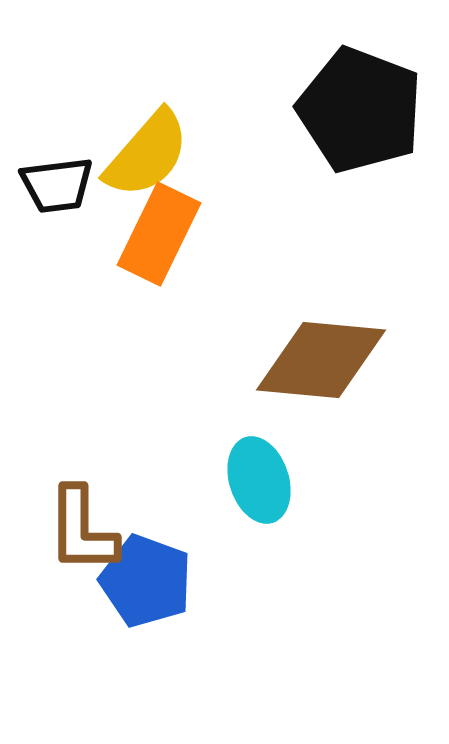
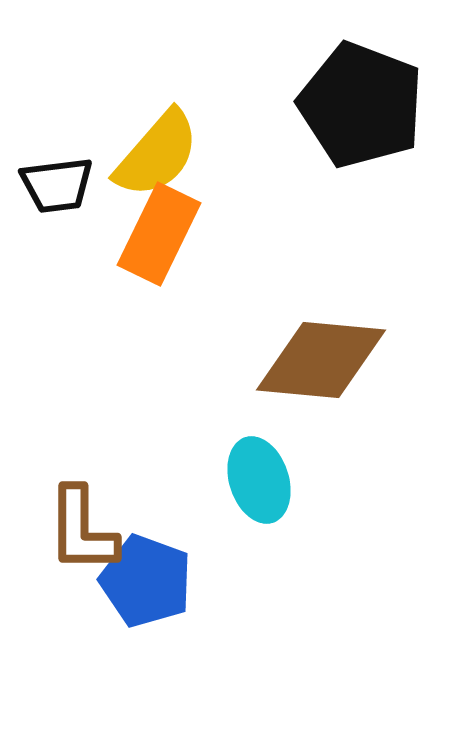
black pentagon: moved 1 px right, 5 px up
yellow semicircle: moved 10 px right
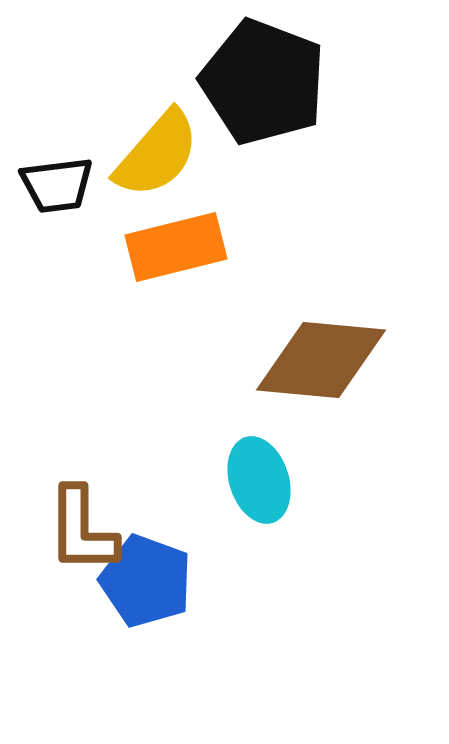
black pentagon: moved 98 px left, 23 px up
orange rectangle: moved 17 px right, 13 px down; rotated 50 degrees clockwise
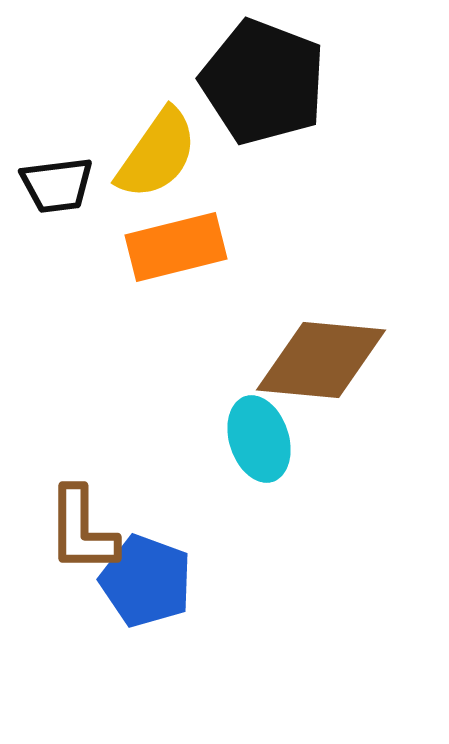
yellow semicircle: rotated 6 degrees counterclockwise
cyan ellipse: moved 41 px up
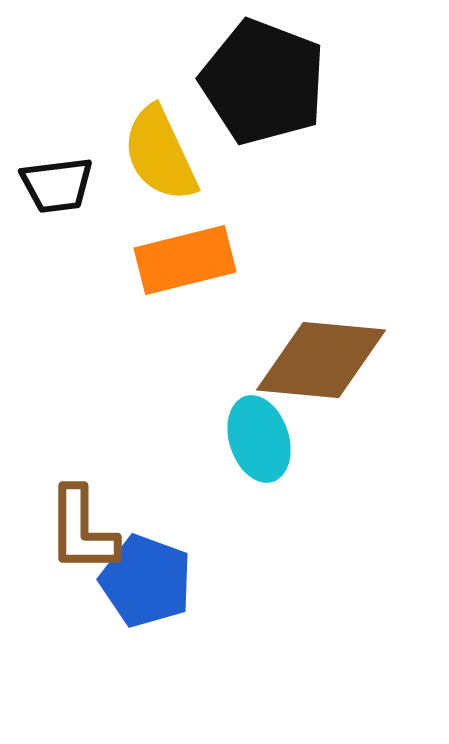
yellow semicircle: moved 3 px right; rotated 120 degrees clockwise
orange rectangle: moved 9 px right, 13 px down
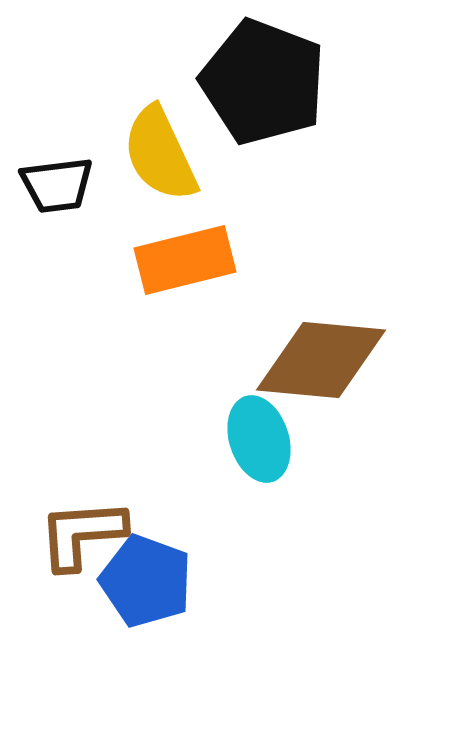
brown L-shape: moved 4 px down; rotated 86 degrees clockwise
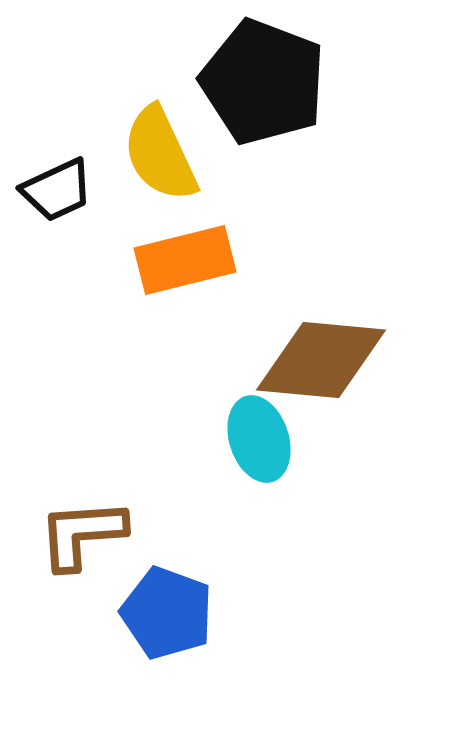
black trapezoid: moved 5 px down; rotated 18 degrees counterclockwise
blue pentagon: moved 21 px right, 32 px down
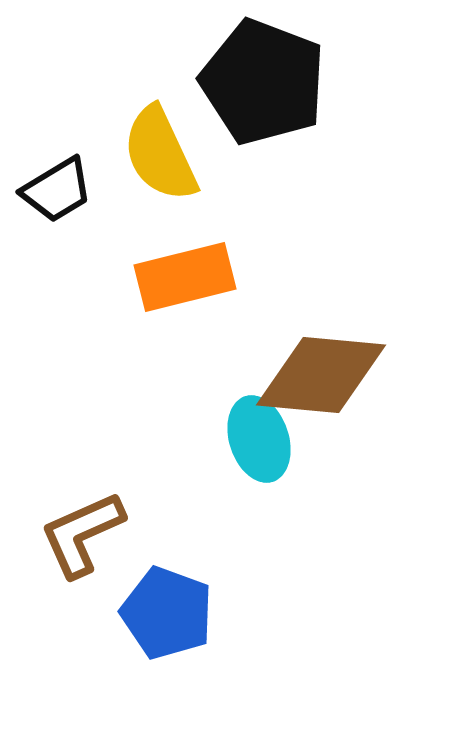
black trapezoid: rotated 6 degrees counterclockwise
orange rectangle: moved 17 px down
brown diamond: moved 15 px down
brown L-shape: rotated 20 degrees counterclockwise
